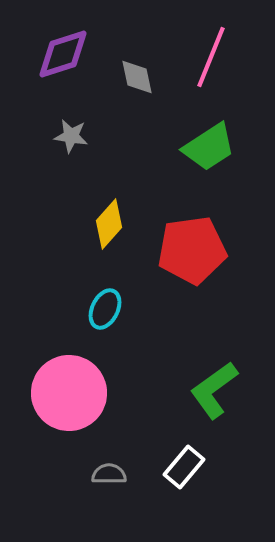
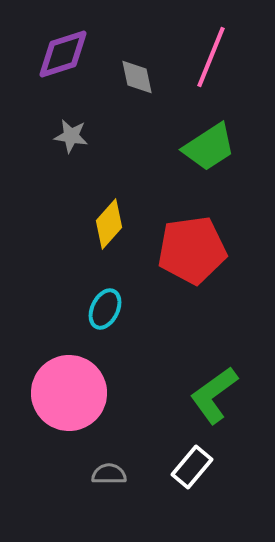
green L-shape: moved 5 px down
white rectangle: moved 8 px right
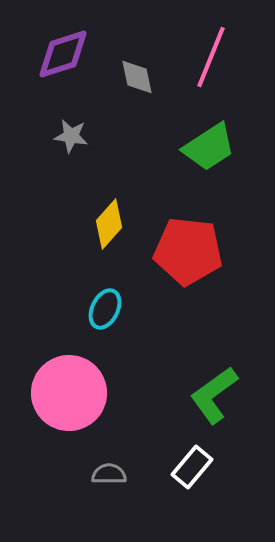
red pentagon: moved 4 px left, 1 px down; rotated 14 degrees clockwise
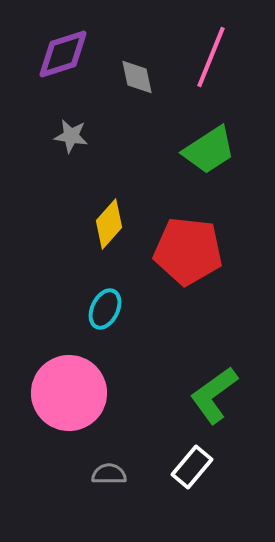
green trapezoid: moved 3 px down
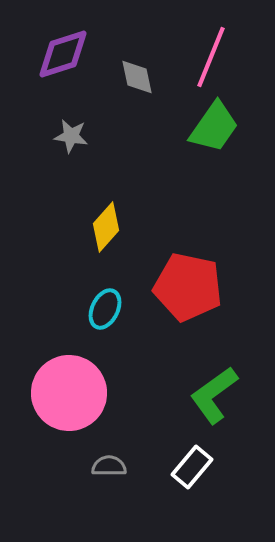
green trapezoid: moved 5 px right, 23 px up; rotated 22 degrees counterclockwise
yellow diamond: moved 3 px left, 3 px down
red pentagon: moved 36 px down; rotated 6 degrees clockwise
gray semicircle: moved 8 px up
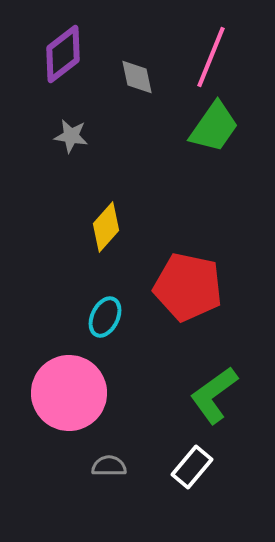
purple diamond: rotated 20 degrees counterclockwise
cyan ellipse: moved 8 px down
